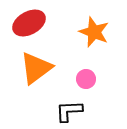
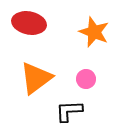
red ellipse: rotated 40 degrees clockwise
orange triangle: moved 10 px down
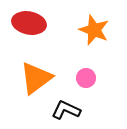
orange star: moved 2 px up
pink circle: moved 1 px up
black L-shape: moved 3 px left, 1 px up; rotated 28 degrees clockwise
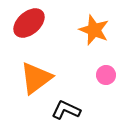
red ellipse: rotated 52 degrees counterclockwise
pink circle: moved 20 px right, 3 px up
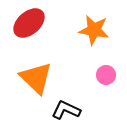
orange star: rotated 12 degrees counterclockwise
orange triangle: rotated 39 degrees counterclockwise
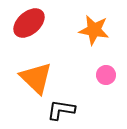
black L-shape: moved 5 px left; rotated 16 degrees counterclockwise
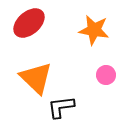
black L-shape: moved 3 px up; rotated 16 degrees counterclockwise
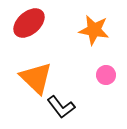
black L-shape: rotated 120 degrees counterclockwise
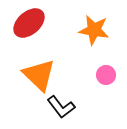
orange triangle: moved 3 px right, 3 px up
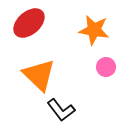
pink circle: moved 8 px up
black L-shape: moved 3 px down
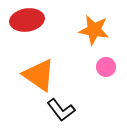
red ellipse: moved 2 px left, 3 px up; rotated 32 degrees clockwise
orange triangle: rotated 9 degrees counterclockwise
